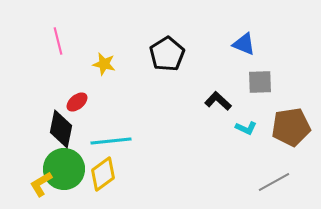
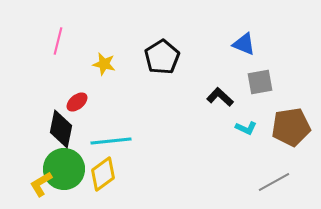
pink line: rotated 28 degrees clockwise
black pentagon: moved 5 px left, 3 px down
gray square: rotated 8 degrees counterclockwise
black L-shape: moved 2 px right, 4 px up
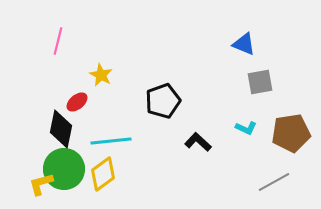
black pentagon: moved 1 px right, 44 px down; rotated 12 degrees clockwise
yellow star: moved 3 px left, 11 px down; rotated 15 degrees clockwise
black L-shape: moved 22 px left, 45 px down
brown pentagon: moved 6 px down
yellow L-shape: rotated 16 degrees clockwise
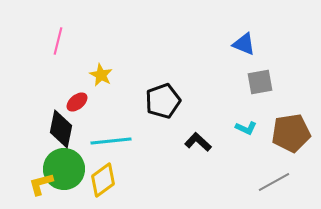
yellow diamond: moved 6 px down
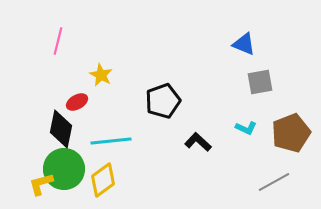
red ellipse: rotated 10 degrees clockwise
brown pentagon: rotated 12 degrees counterclockwise
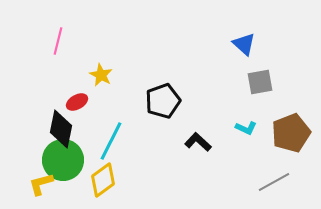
blue triangle: rotated 20 degrees clockwise
cyan line: rotated 57 degrees counterclockwise
green circle: moved 1 px left, 9 px up
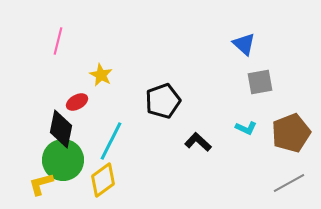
gray line: moved 15 px right, 1 px down
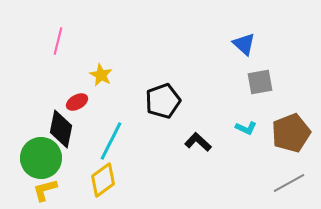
green circle: moved 22 px left, 2 px up
yellow L-shape: moved 4 px right, 6 px down
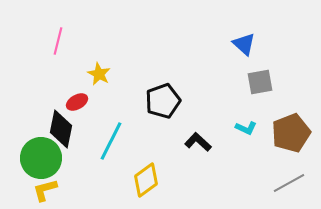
yellow star: moved 2 px left, 1 px up
yellow diamond: moved 43 px right
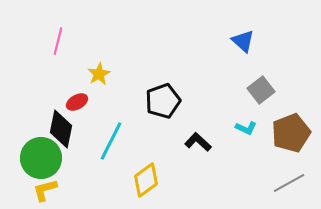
blue triangle: moved 1 px left, 3 px up
yellow star: rotated 15 degrees clockwise
gray square: moved 1 px right, 8 px down; rotated 28 degrees counterclockwise
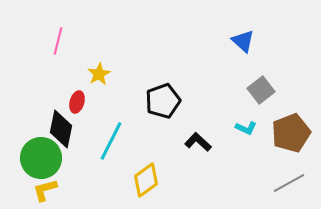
red ellipse: rotated 45 degrees counterclockwise
